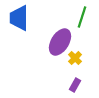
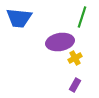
blue trapezoid: rotated 84 degrees counterclockwise
purple ellipse: rotated 48 degrees clockwise
yellow cross: rotated 16 degrees clockwise
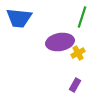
yellow cross: moved 3 px right, 5 px up
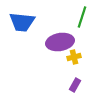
blue trapezoid: moved 3 px right, 4 px down
yellow cross: moved 4 px left, 4 px down; rotated 16 degrees clockwise
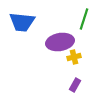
green line: moved 2 px right, 2 px down
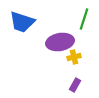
blue trapezoid: rotated 12 degrees clockwise
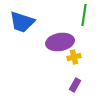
green line: moved 4 px up; rotated 10 degrees counterclockwise
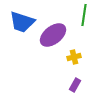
purple ellipse: moved 7 px left, 7 px up; rotated 28 degrees counterclockwise
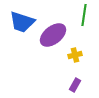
yellow cross: moved 1 px right, 2 px up
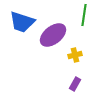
purple rectangle: moved 1 px up
